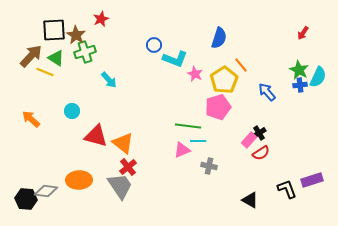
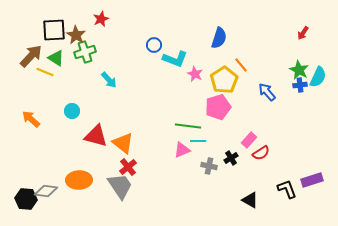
black cross: moved 28 px left, 25 px down
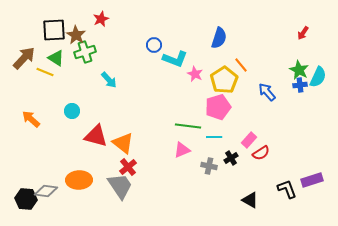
brown arrow: moved 7 px left, 2 px down
cyan line: moved 16 px right, 4 px up
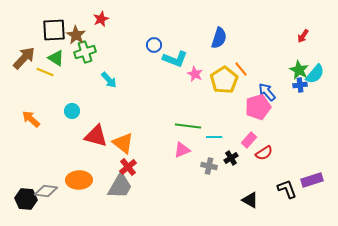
red arrow: moved 3 px down
orange line: moved 4 px down
cyan semicircle: moved 3 px left, 3 px up; rotated 15 degrees clockwise
pink pentagon: moved 40 px right
red semicircle: moved 3 px right
gray trapezoid: rotated 64 degrees clockwise
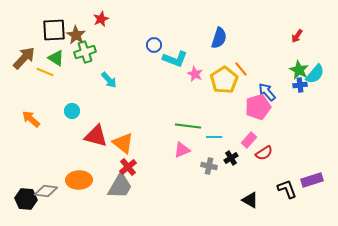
red arrow: moved 6 px left
